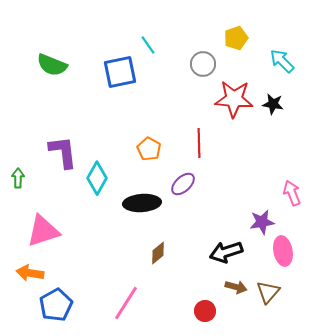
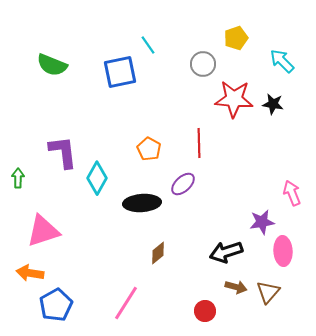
pink ellipse: rotated 8 degrees clockwise
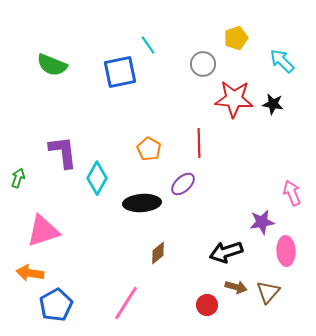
green arrow: rotated 18 degrees clockwise
pink ellipse: moved 3 px right
red circle: moved 2 px right, 6 px up
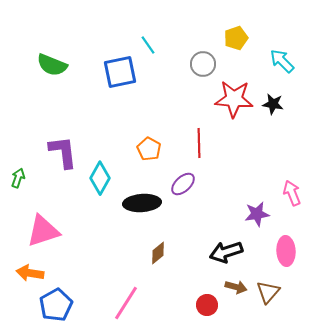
cyan diamond: moved 3 px right
purple star: moved 5 px left, 8 px up
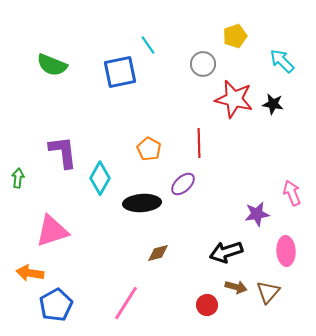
yellow pentagon: moved 1 px left, 2 px up
red star: rotated 9 degrees clockwise
green arrow: rotated 12 degrees counterclockwise
pink triangle: moved 9 px right
brown diamond: rotated 25 degrees clockwise
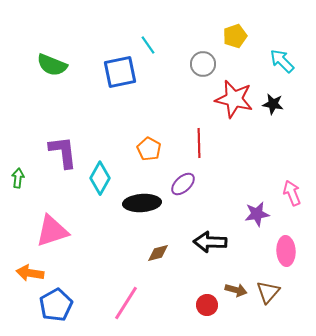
black arrow: moved 16 px left, 10 px up; rotated 20 degrees clockwise
brown arrow: moved 3 px down
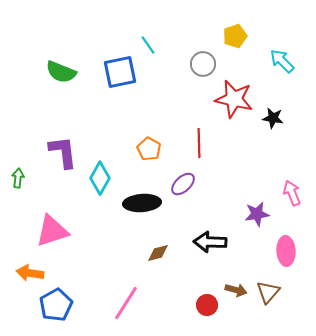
green semicircle: moved 9 px right, 7 px down
black star: moved 14 px down
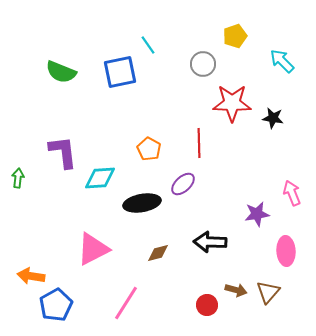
red star: moved 2 px left, 4 px down; rotated 12 degrees counterclockwise
cyan diamond: rotated 56 degrees clockwise
black ellipse: rotated 6 degrees counterclockwise
pink triangle: moved 41 px right, 18 px down; rotated 9 degrees counterclockwise
orange arrow: moved 1 px right, 3 px down
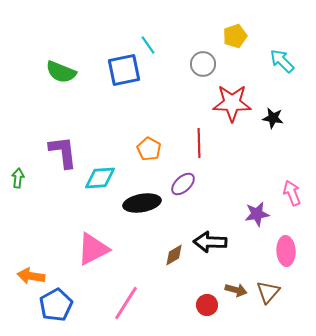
blue square: moved 4 px right, 2 px up
brown diamond: moved 16 px right, 2 px down; rotated 15 degrees counterclockwise
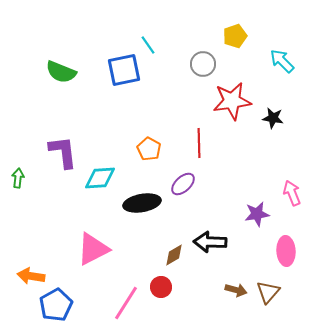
red star: moved 2 px up; rotated 9 degrees counterclockwise
red circle: moved 46 px left, 18 px up
